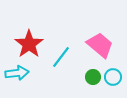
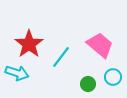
cyan arrow: rotated 25 degrees clockwise
green circle: moved 5 px left, 7 px down
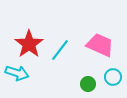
pink trapezoid: rotated 16 degrees counterclockwise
cyan line: moved 1 px left, 7 px up
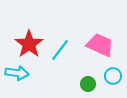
cyan arrow: rotated 10 degrees counterclockwise
cyan circle: moved 1 px up
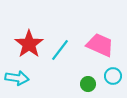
cyan arrow: moved 5 px down
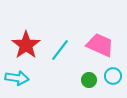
red star: moved 3 px left, 1 px down
green circle: moved 1 px right, 4 px up
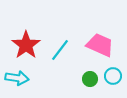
green circle: moved 1 px right, 1 px up
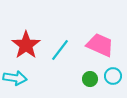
cyan arrow: moved 2 px left
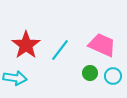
pink trapezoid: moved 2 px right
green circle: moved 6 px up
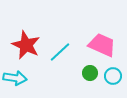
red star: rotated 12 degrees counterclockwise
cyan line: moved 2 px down; rotated 10 degrees clockwise
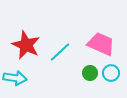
pink trapezoid: moved 1 px left, 1 px up
cyan circle: moved 2 px left, 3 px up
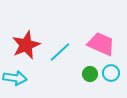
red star: rotated 24 degrees clockwise
green circle: moved 1 px down
